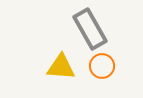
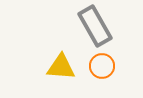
gray rectangle: moved 5 px right, 3 px up
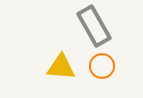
gray rectangle: moved 1 px left
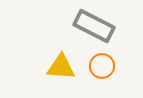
gray rectangle: rotated 33 degrees counterclockwise
